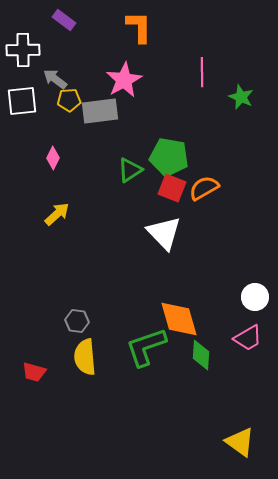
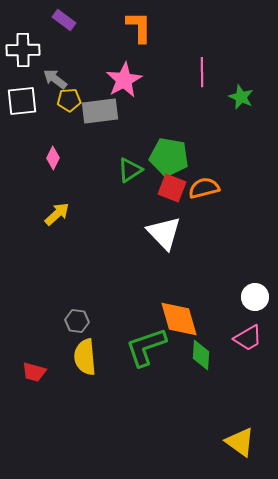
orange semicircle: rotated 16 degrees clockwise
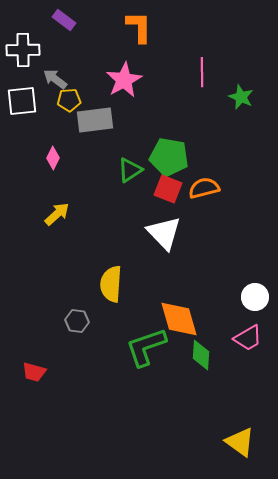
gray rectangle: moved 5 px left, 9 px down
red square: moved 4 px left, 1 px down
yellow semicircle: moved 26 px right, 73 px up; rotated 9 degrees clockwise
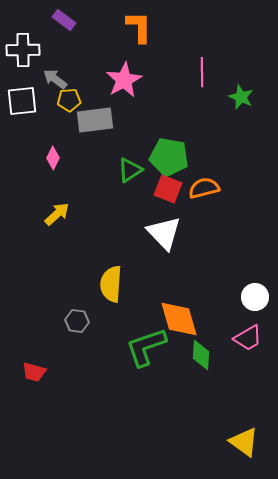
yellow triangle: moved 4 px right
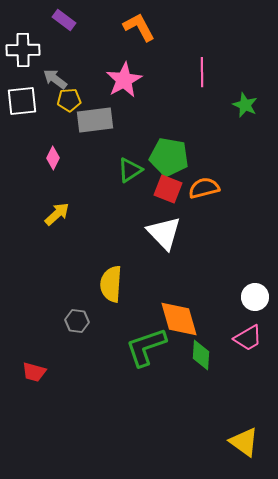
orange L-shape: rotated 28 degrees counterclockwise
green star: moved 4 px right, 8 px down
